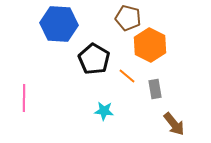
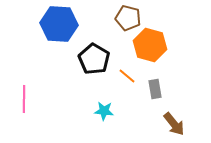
orange hexagon: rotated 12 degrees counterclockwise
pink line: moved 1 px down
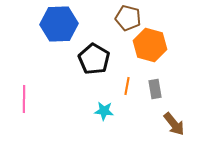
blue hexagon: rotated 6 degrees counterclockwise
orange line: moved 10 px down; rotated 60 degrees clockwise
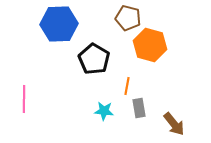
gray rectangle: moved 16 px left, 19 px down
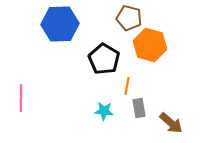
brown pentagon: moved 1 px right
blue hexagon: moved 1 px right
black pentagon: moved 10 px right
pink line: moved 3 px left, 1 px up
brown arrow: moved 3 px left, 1 px up; rotated 10 degrees counterclockwise
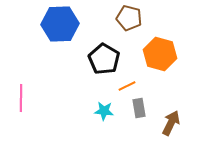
orange hexagon: moved 10 px right, 9 px down
orange line: rotated 54 degrees clockwise
brown arrow: rotated 105 degrees counterclockwise
